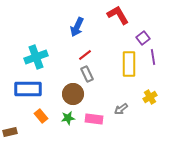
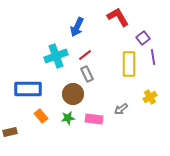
red L-shape: moved 2 px down
cyan cross: moved 20 px right, 1 px up
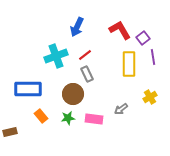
red L-shape: moved 2 px right, 13 px down
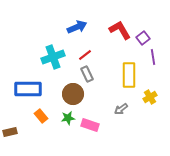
blue arrow: rotated 138 degrees counterclockwise
cyan cross: moved 3 px left, 1 px down
yellow rectangle: moved 11 px down
pink rectangle: moved 4 px left, 6 px down; rotated 12 degrees clockwise
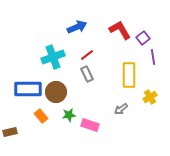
red line: moved 2 px right
brown circle: moved 17 px left, 2 px up
green star: moved 1 px right, 3 px up
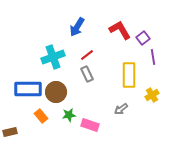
blue arrow: rotated 144 degrees clockwise
yellow cross: moved 2 px right, 2 px up
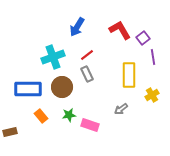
brown circle: moved 6 px right, 5 px up
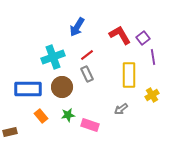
red L-shape: moved 5 px down
green star: moved 1 px left
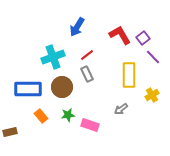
purple line: rotated 35 degrees counterclockwise
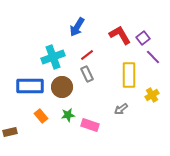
blue rectangle: moved 2 px right, 3 px up
